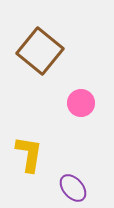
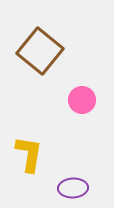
pink circle: moved 1 px right, 3 px up
purple ellipse: rotated 52 degrees counterclockwise
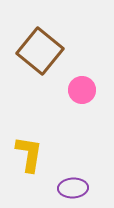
pink circle: moved 10 px up
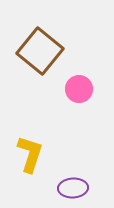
pink circle: moved 3 px left, 1 px up
yellow L-shape: moved 1 px right; rotated 9 degrees clockwise
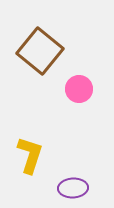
yellow L-shape: moved 1 px down
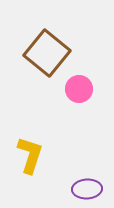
brown square: moved 7 px right, 2 px down
purple ellipse: moved 14 px right, 1 px down
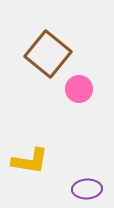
brown square: moved 1 px right, 1 px down
yellow L-shape: moved 6 px down; rotated 81 degrees clockwise
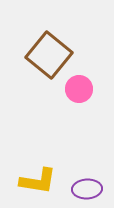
brown square: moved 1 px right, 1 px down
yellow L-shape: moved 8 px right, 20 px down
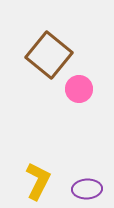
yellow L-shape: rotated 72 degrees counterclockwise
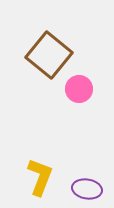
yellow L-shape: moved 2 px right, 4 px up; rotated 6 degrees counterclockwise
purple ellipse: rotated 12 degrees clockwise
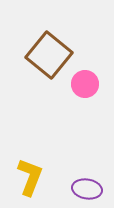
pink circle: moved 6 px right, 5 px up
yellow L-shape: moved 10 px left
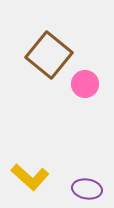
yellow L-shape: rotated 111 degrees clockwise
